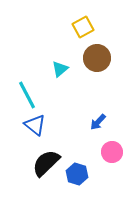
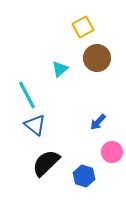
blue hexagon: moved 7 px right, 2 px down
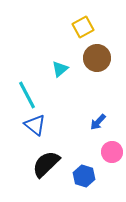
black semicircle: moved 1 px down
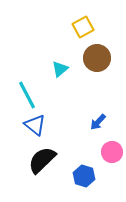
black semicircle: moved 4 px left, 4 px up
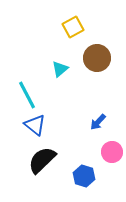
yellow square: moved 10 px left
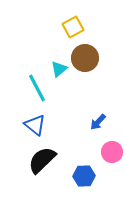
brown circle: moved 12 px left
cyan triangle: moved 1 px left
cyan line: moved 10 px right, 7 px up
blue hexagon: rotated 20 degrees counterclockwise
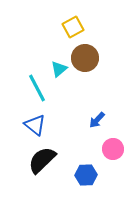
blue arrow: moved 1 px left, 2 px up
pink circle: moved 1 px right, 3 px up
blue hexagon: moved 2 px right, 1 px up
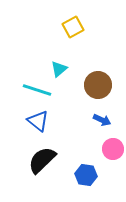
brown circle: moved 13 px right, 27 px down
cyan line: moved 2 px down; rotated 44 degrees counterclockwise
blue arrow: moved 5 px right; rotated 108 degrees counterclockwise
blue triangle: moved 3 px right, 4 px up
blue hexagon: rotated 10 degrees clockwise
